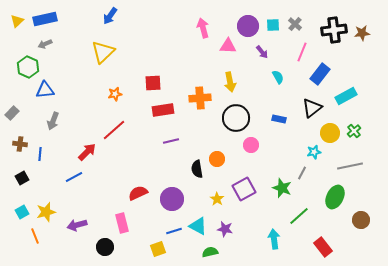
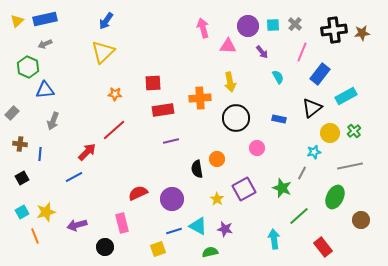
blue arrow at (110, 16): moved 4 px left, 5 px down
orange star at (115, 94): rotated 16 degrees clockwise
pink circle at (251, 145): moved 6 px right, 3 px down
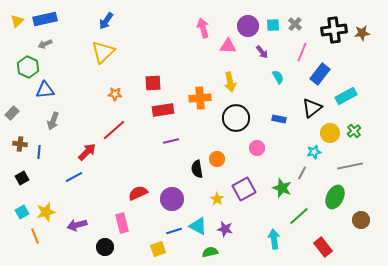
blue line at (40, 154): moved 1 px left, 2 px up
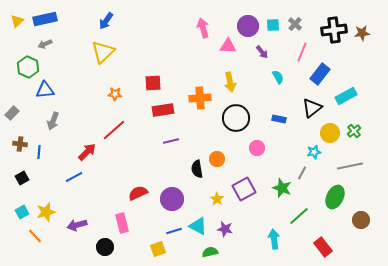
orange line at (35, 236): rotated 21 degrees counterclockwise
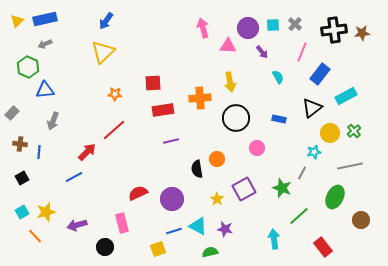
purple circle at (248, 26): moved 2 px down
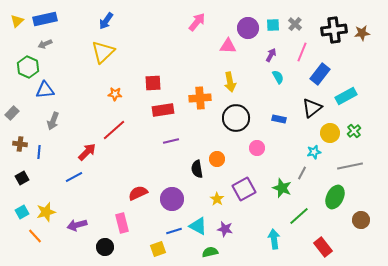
pink arrow at (203, 28): moved 6 px left, 6 px up; rotated 54 degrees clockwise
purple arrow at (262, 52): moved 9 px right, 3 px down; rotated 112 degrees counterclockwise
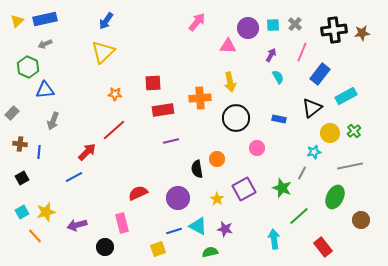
purple circle at (172, 199): moved 6 px right, 1 px up
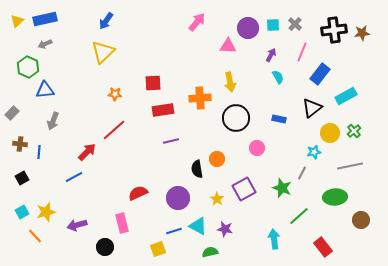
green ellipse at (335, 197): rotated 60 degrees clockwise
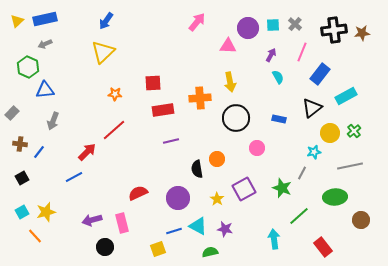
blue line at (39, 152): rotated 32 degrees clockwise
purple arrow at (77, 225): moved 15 px right, 5 px up
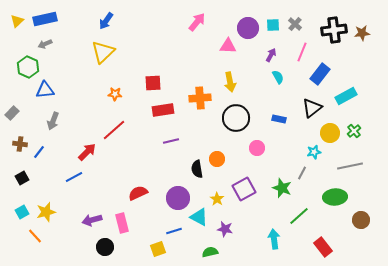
cyan triangle at (198, 226): moved 1 px right, 9 px up
